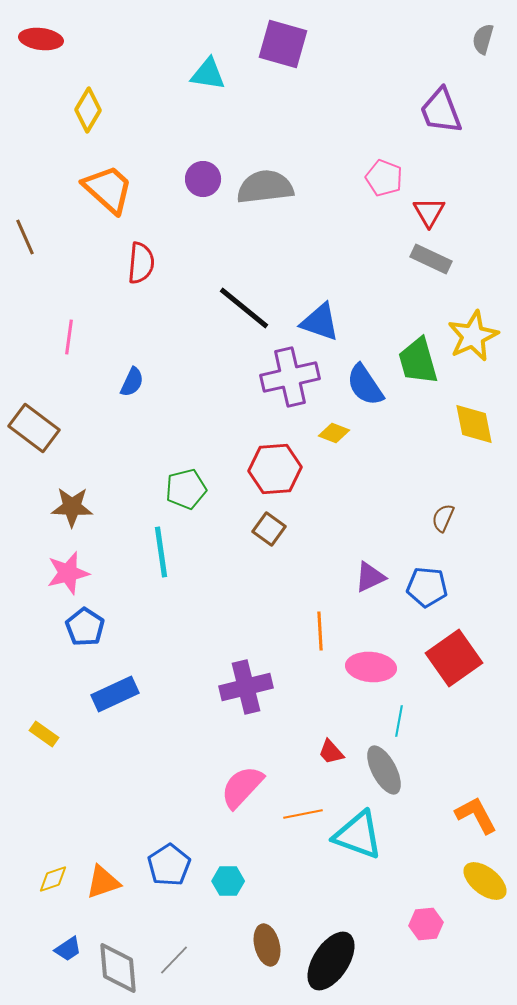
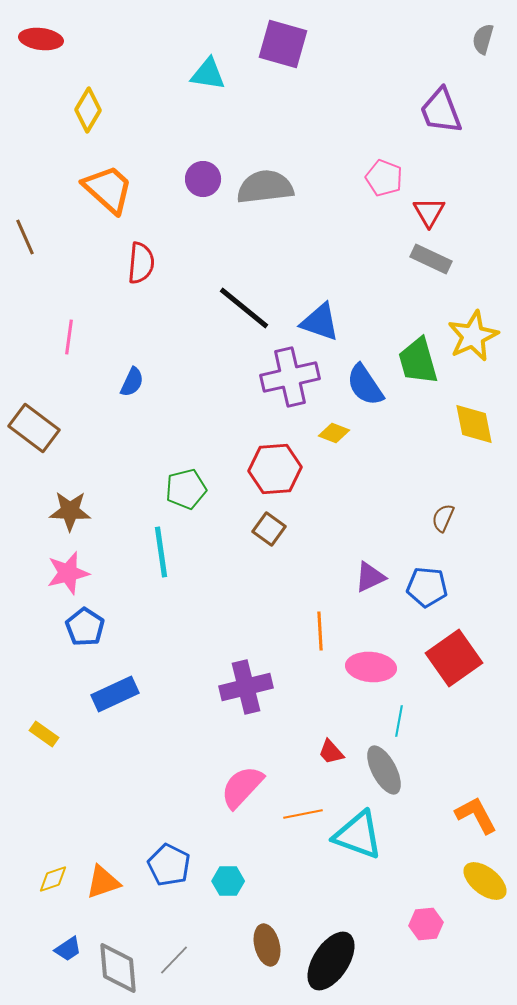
brown star at (72, 507): moved 2 px left, 4 px down
blue pentagon at (169, 865): rotated 12 degrees counterclockwise
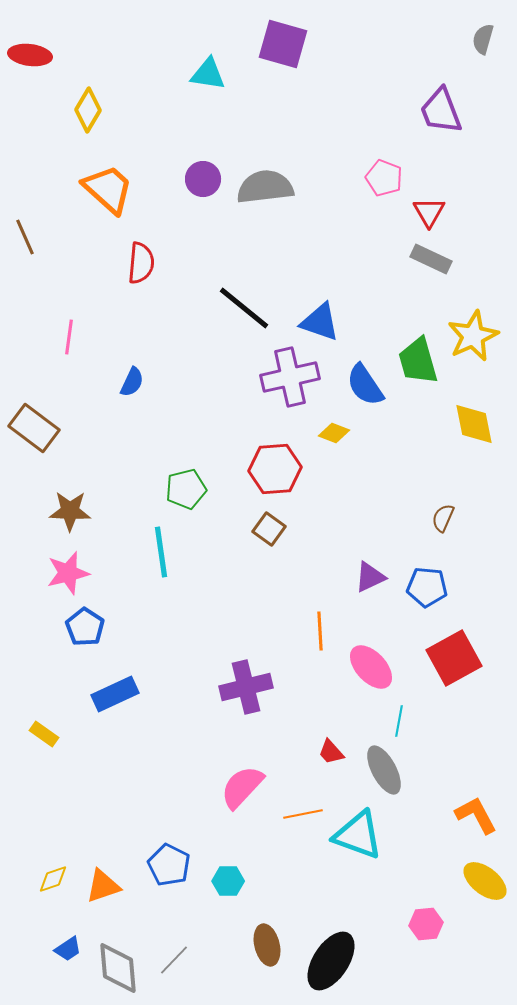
red ellipse at (41, 39): moved 11 px left, 16 px down
red square at (454, 658): rotated 6 degrees clockwise
pink ellipse at (371, 667): rotated 42 degrees clockwise
orange triangle at (103, 882): moved 4 px down
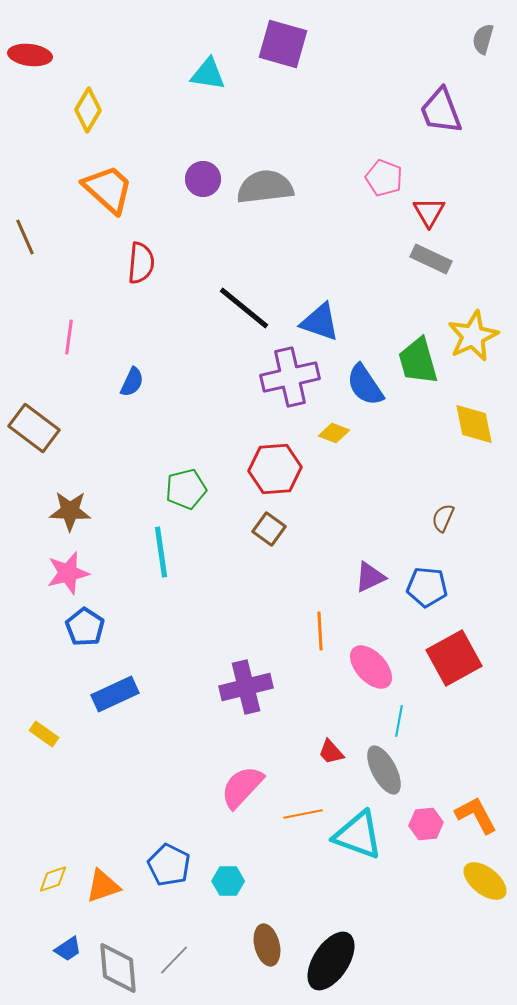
pink hexagon at (426, 924): moved 100 px up
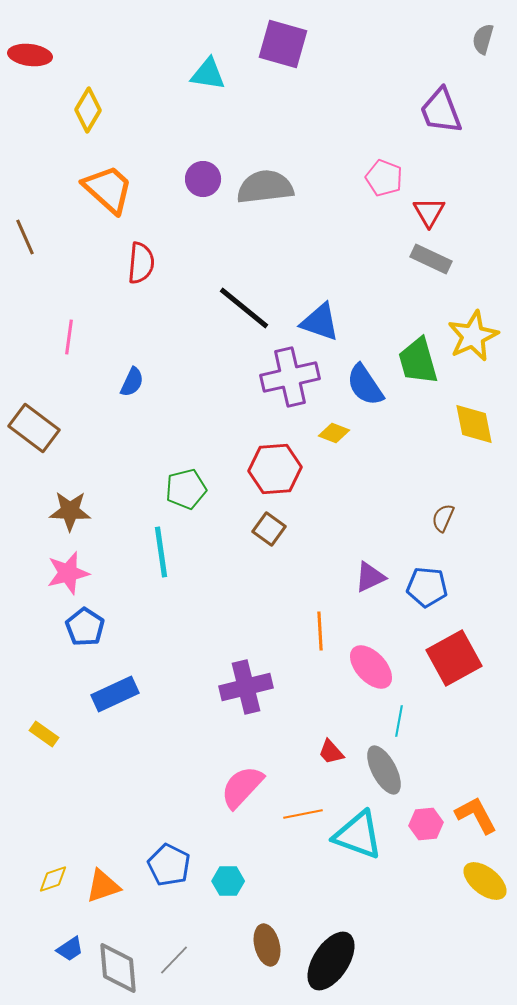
blue trapezoid at (68, 949): moved 2 px right
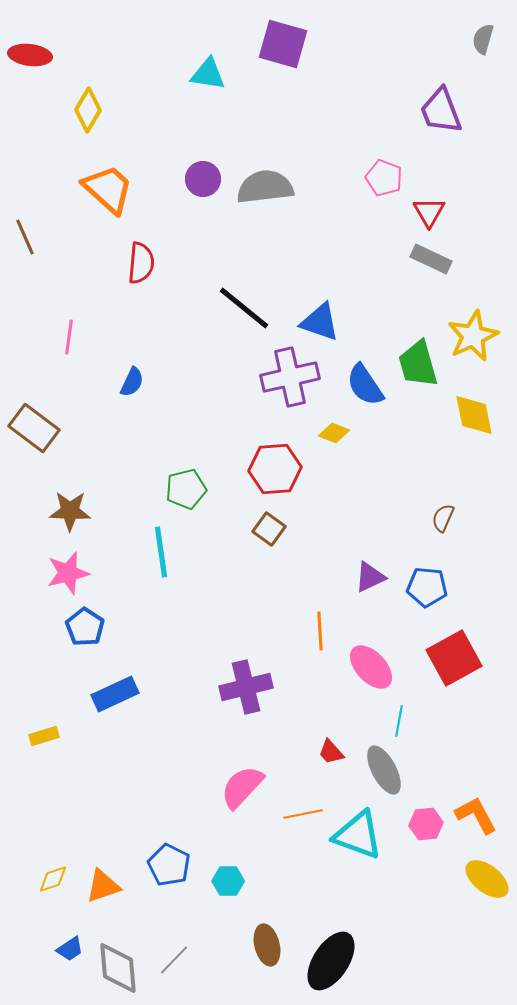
green trapezoid at (418, 361): moved 3 px down
yellow diamond at (474, 424): moved 9 px up
yellow rectangle at (44, 734): moved 2 px down; rotated 52 degrees counterclockwise
yellow ellipse at (485, 881): moved 2 px right, 2 px up
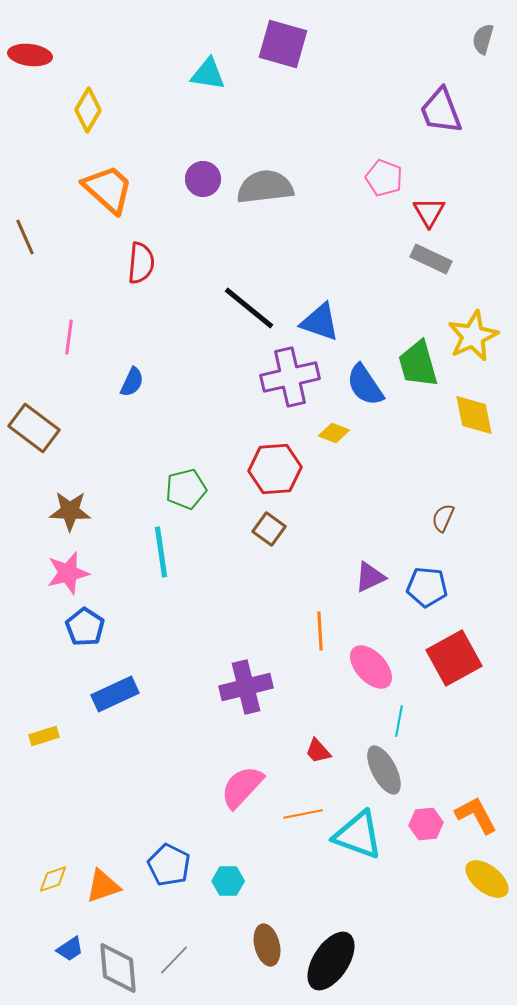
black line at (244, 308): moved 5 px right
red trapezoid at (331, 752): moved 13 px left, 1 px up
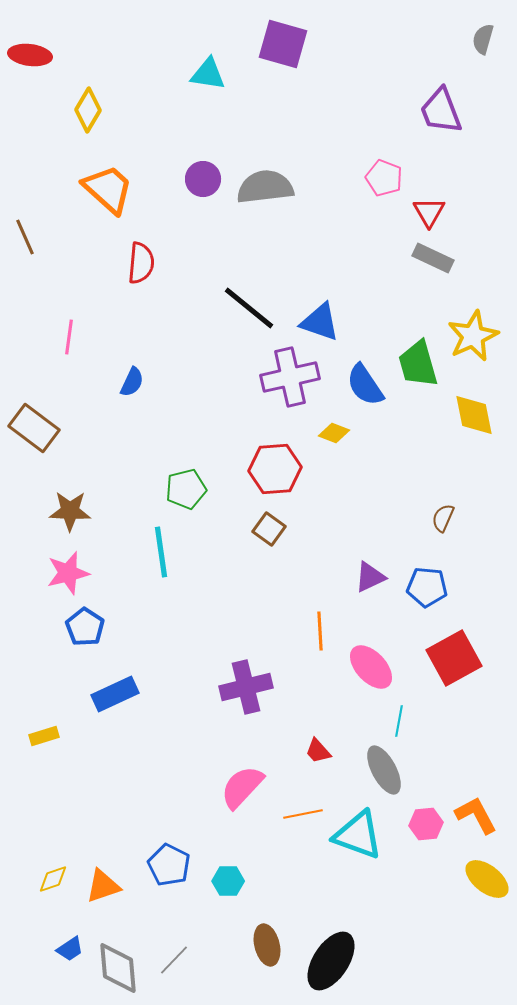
gray rectangle at (431, 259): moved 2 px right, 1 px up
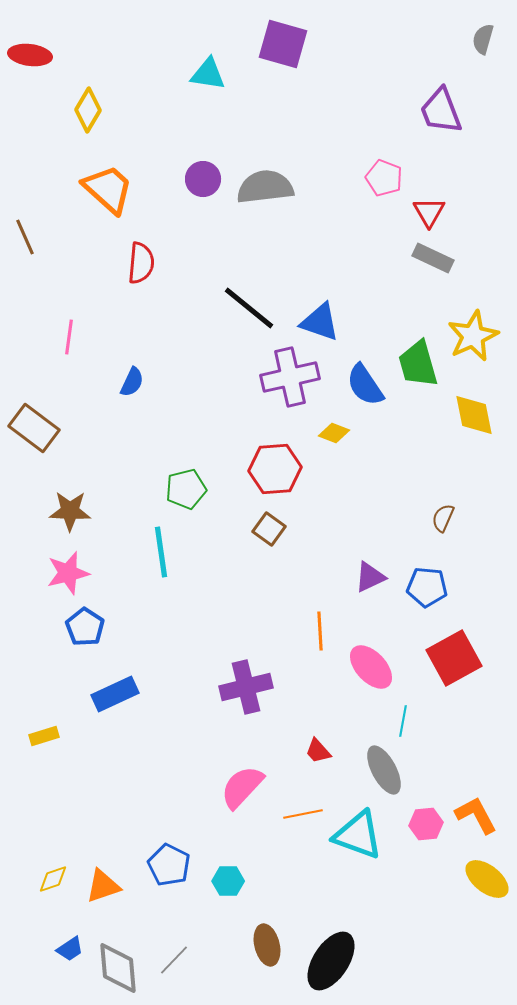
cyan line at (399, 721): moved 4 px right
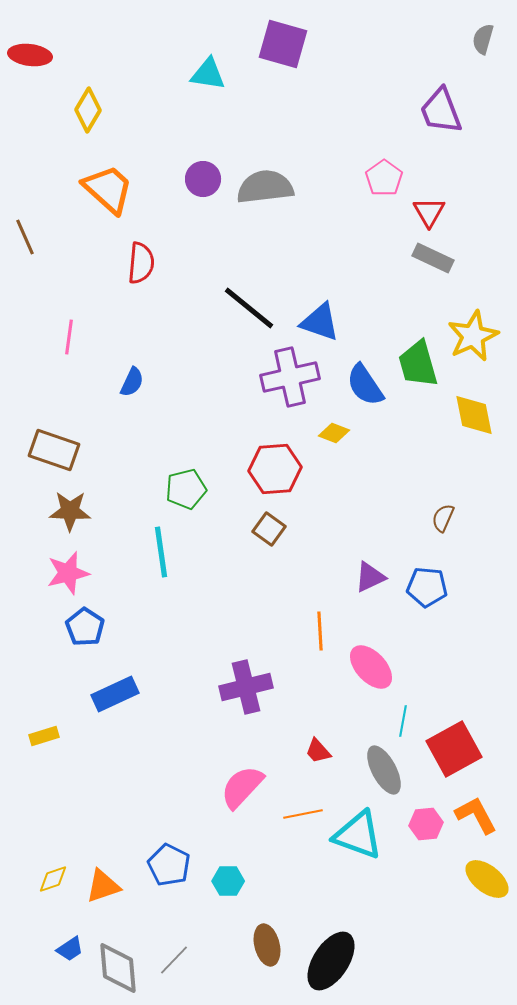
pink pentagon at (384, 178): rotated 15 degrees clockwise
brown rectangle at (34, 428): moved 20 px right, 22 px down; rotated 18 degrees counterclockwise
red square at (454, 658): moved 91 px down
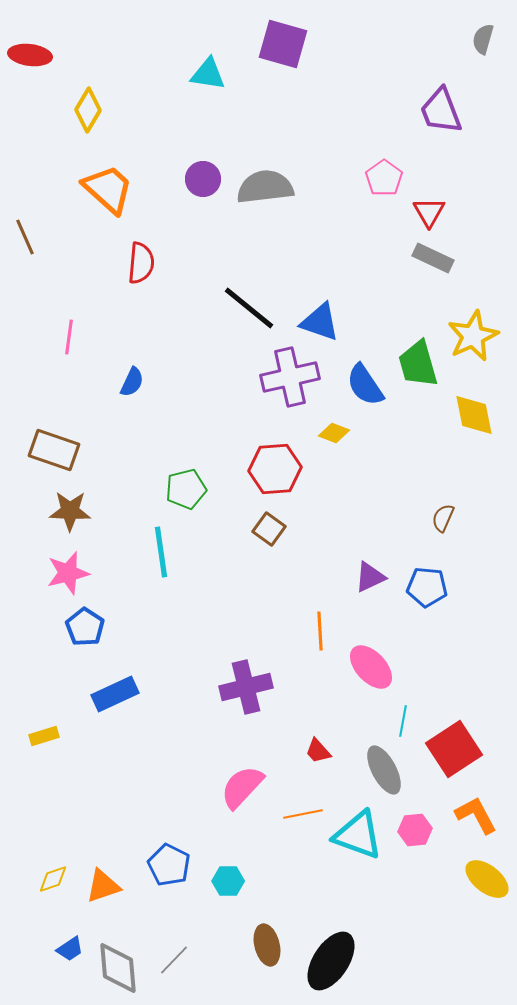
red square at (454, 749): rotated 4 degrees counterclockwise
pink hexagon at (426, 824): moved 11 px left, 6 px down
